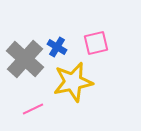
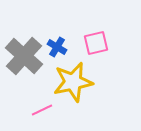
gray cross: moved 1 px left, 3 px up
pink line: moved 9 px right, 1 px down
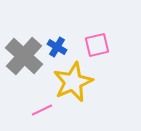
pink square: moved 1 px right, 2 px down
yellow star: rotated 12 degrees counterclockwise
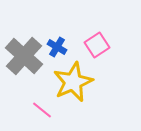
pink square: rotated 20 degrees counterclockwise
pink line: rotated 65 degrees clockwise
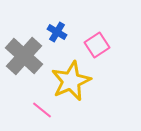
blue cross: moved 15 px up
yellow star: moved 2 px left, 1 px up
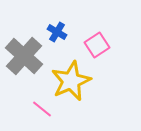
pink line: moved 1 px up
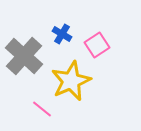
blue cross: moved 5 px right, 2 px down
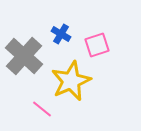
blue cross: moved 1 px left
pink square: rotated 15 degrees clockwise
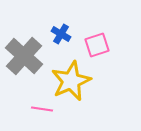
pink line: rotated 30 degrees counterclockwise
